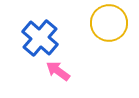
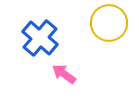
pink arrow: moved 6 px right, 3 px down
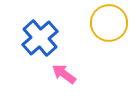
blue cross: rotated 9 degrees clockwise
